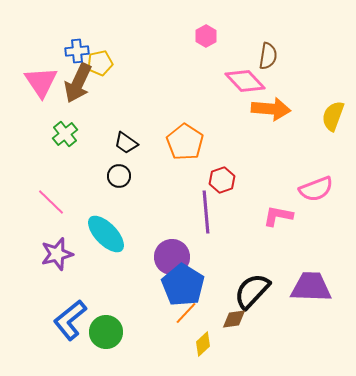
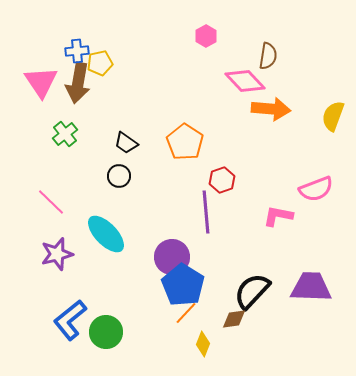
brown arrow: rotated 15 degrees counterclockwise
yellow diamond: rotated 25 degrees counterclockwise
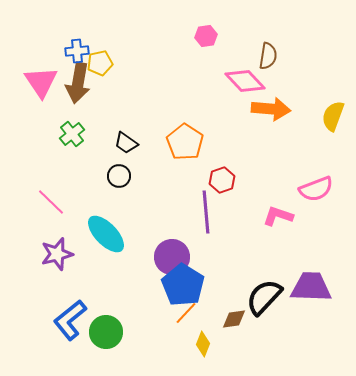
pink hexagon: rotated 20 degrees clockwise
green cross: moved 7 px right
pink L-shape: rotated 8 degrees clockwise
black semicircle: moved 12 px right, 6 px down
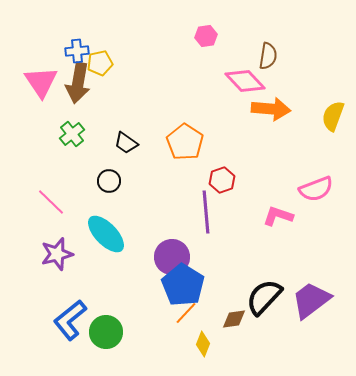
black circle: moved 10 px left, 5 px down
purple trapezoid: moved 13 px down; rotated 39 degrees counterclockwise
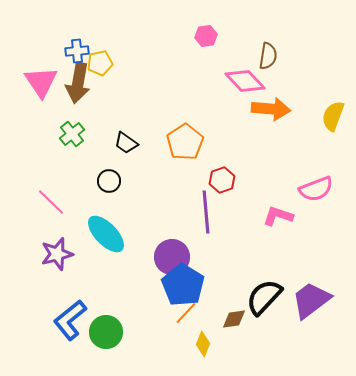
orange pentagon: rotated 6 degrees clockwise
